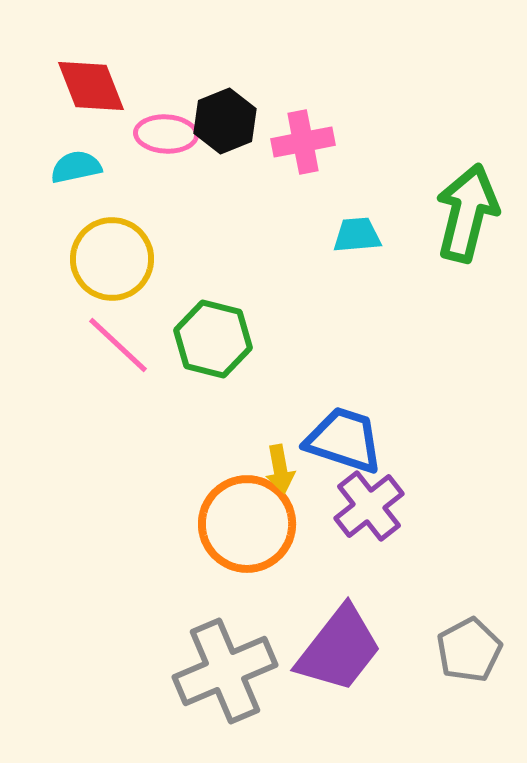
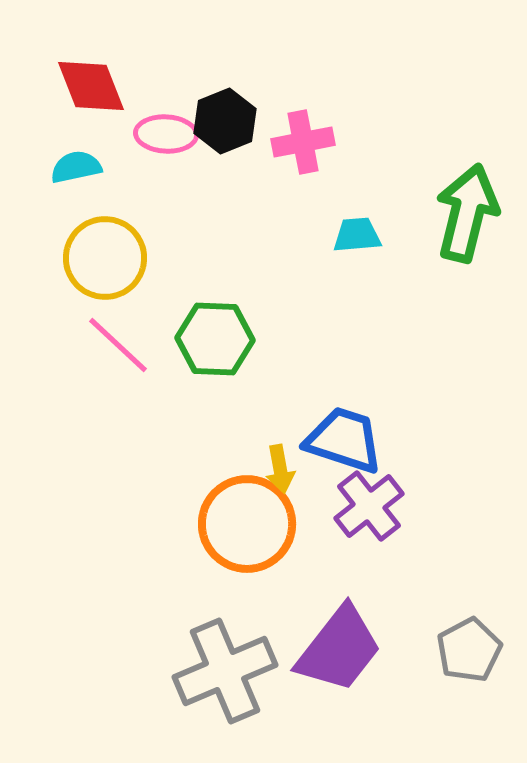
yellow circle: moved 7 px left, 1 px up
green hexagon: moved 2 px right; rotated 12 degrees counterclockwise
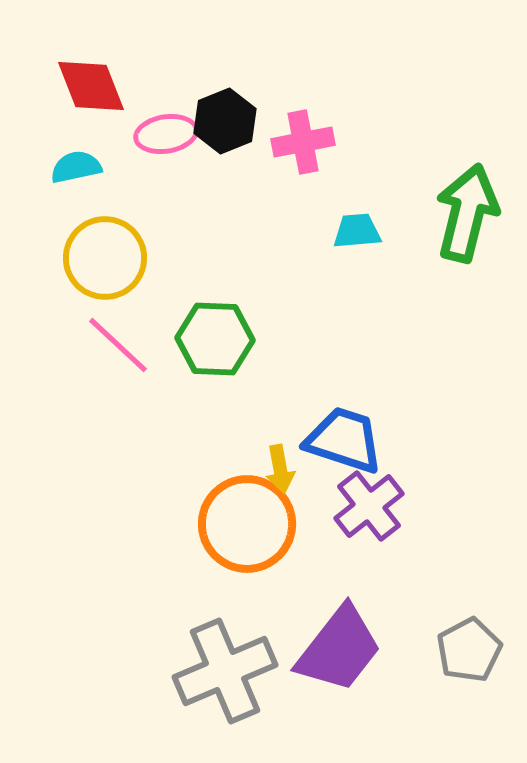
pink ellipse: rotated 12 degrees counterclockwise
cyan trapezoid: moved 4 px up
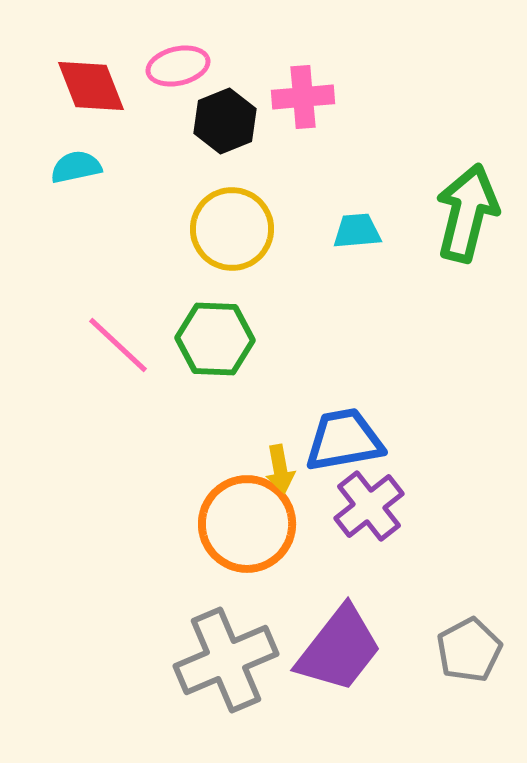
pink ellipse: moved 12 px right, 68 px up; rotated 4 degrees counterclockwise
pink cross: moved 45 px up; rotated 6 degrees clockwise
yellow circle: moved 127 px right, 29 px up
blue trapezoid: rotated 28 degrees counterclockwise
gray cross: moved 1 px right, 11 px up
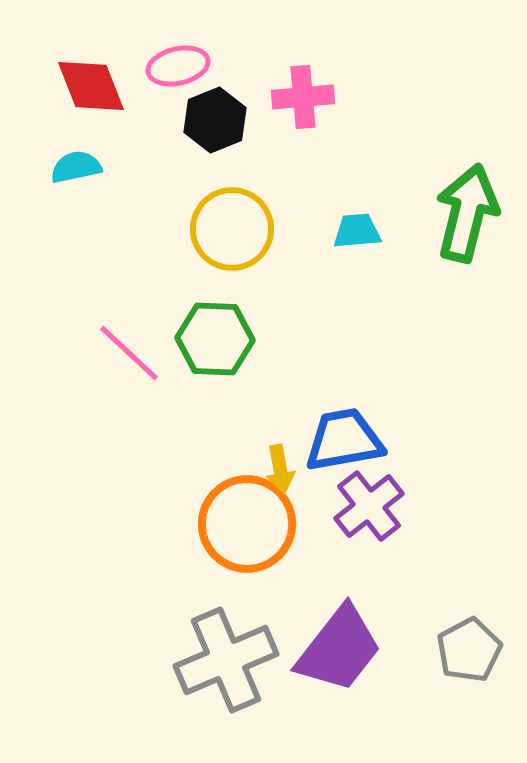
black hexagon: moved 10 px left, 1 px up
pink line: moved 11 px right, 8 px down
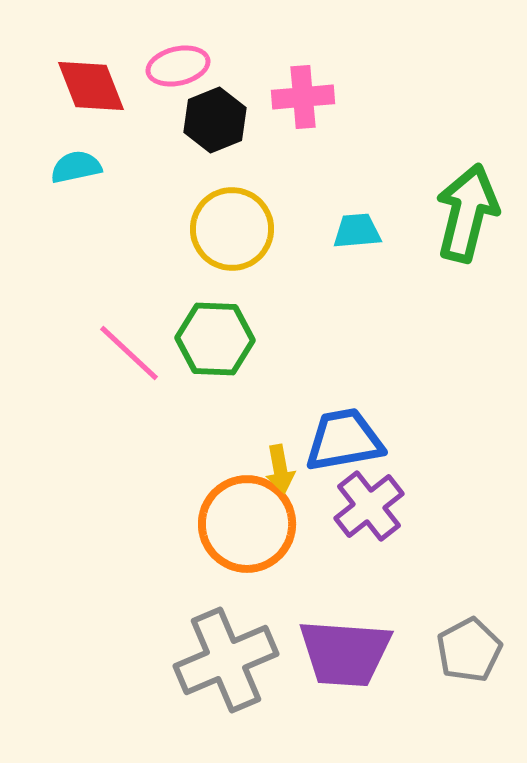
purple trapezoid: moved 6 px right, 4 px down; rotated 56 degrees clockwise
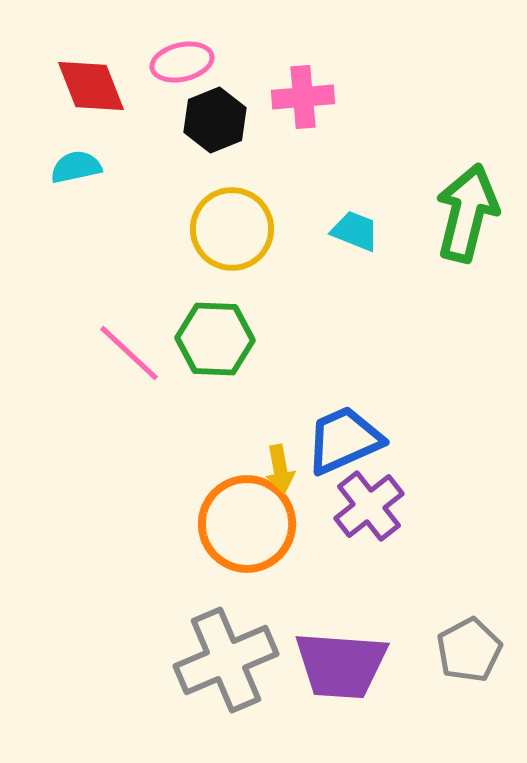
pink ellipse: moved 4 px right, 4 px up
cyan trapezoid: moved 2 px left; rotated 27 degrees clockwise
blue trapezoid: rotated 14 degrees counterclockwise
purple trapezoid: moved 4 px left, 12 px down
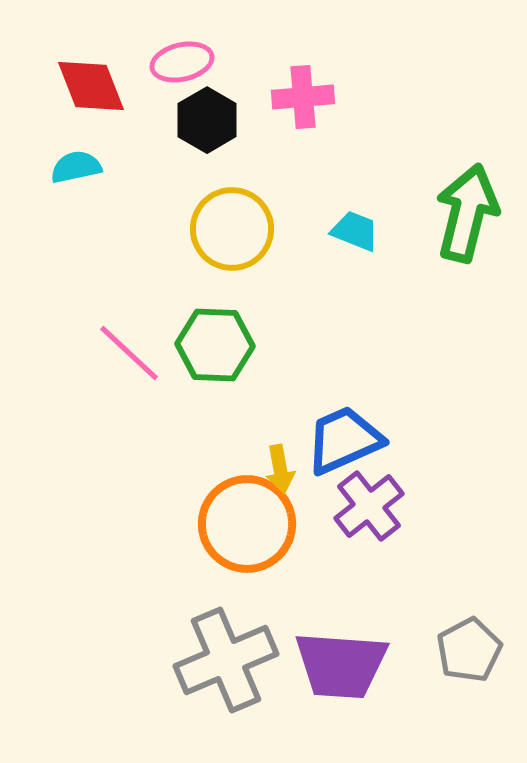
black hexagon: moved 8 px left; rotated 8 degrees counterclockwise
green hexagon: moved 6 px down
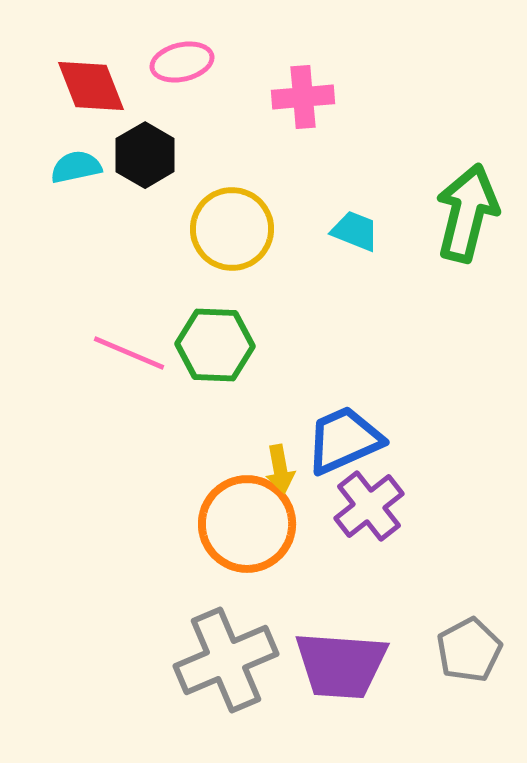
black hexagon: moved 62 px left, 35 px down
pink line: rotated 20 degrees counterclockwise
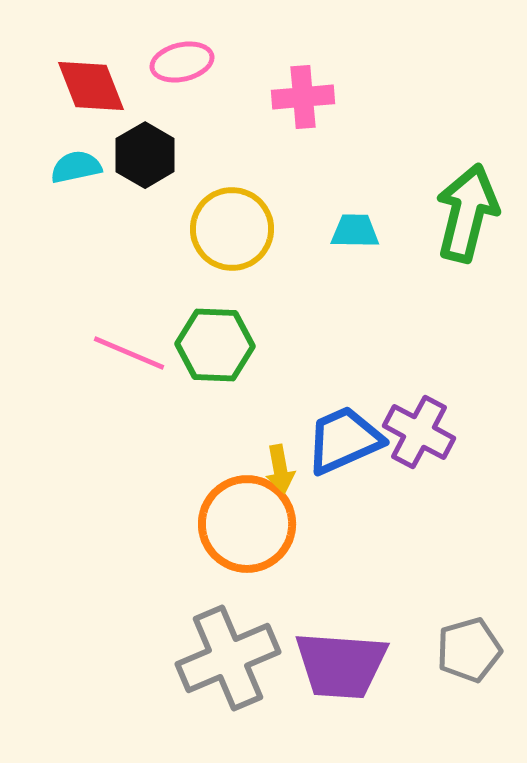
cyan trapezoid: rotated 21 degrees counterclockwise
purple cross: moved 50 px right, 74 px up; rotated 24 degrees counterclockwise
gray pentagon: rotated 12 degrees clockwise
gray cross: moved 2 px right, 2 px up
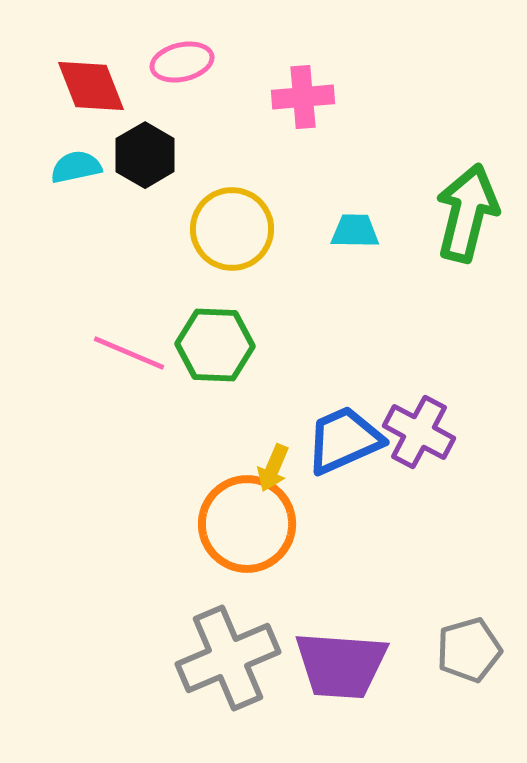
yellow arrow: moved 7 px left, 1 px up; rotated 33 degrees clockwise
